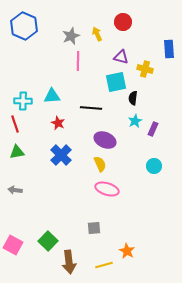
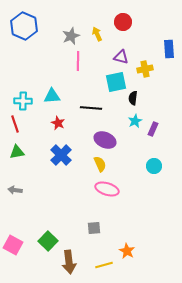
yellow cross: rotated 28 degrees counterclockwise
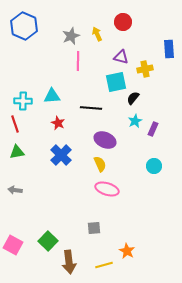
black semicircle: rotated 32 degrees clockwise
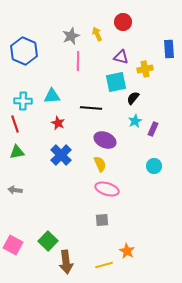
blue hexagon: moved 25 px down
gray square: moved 8 px right, 8 px up
brown arrow: moved 3 px left
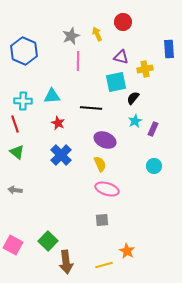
green triangle: rotated 49 degrees clockwise
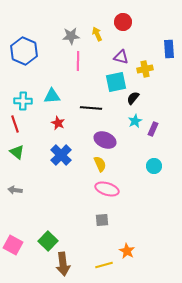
gray star: rotated 18 degrees clockwise
brown arrow: moved 3 px left, 2 px down
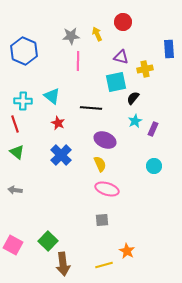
cyan triangle: rotated 42 degrees clockwise
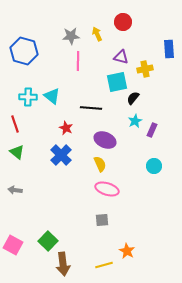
blue hexagon: rotated 8 degrees counterclockwise
cyan square: moved 1 px right
cyan cross: moved 5 px right, 4 px up
red star: moved 8 px right, 5 px down
purple rectangle: moved 1 px left, 1 px down
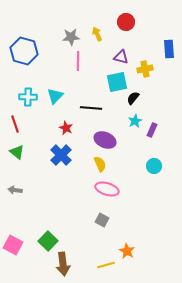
red circle: moved 3 px right
gray star: moved 1 px down
cyan triangle: moved 3 px right; rotated 36 degrees clockwise
gray square: rotated 32 degrees clockwise
yellow line: moved 2 px right
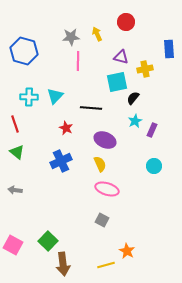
cyan cross: moved 1 px right
blue cross: moved 6 px down; rotated 20 degrees clockwise
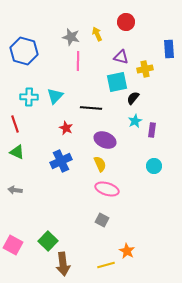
gray star: rotated 18 degrees clockwise
purple rectangle: rotated 16 degrees counterclockwise
green triangle: rotated 14 degrees counterclockwise
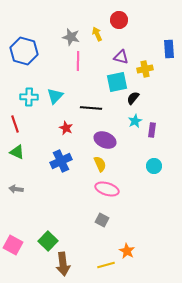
red circle: moved 7 px left, 2 px up
gray arrow: moved 1 px right, 1 px up
